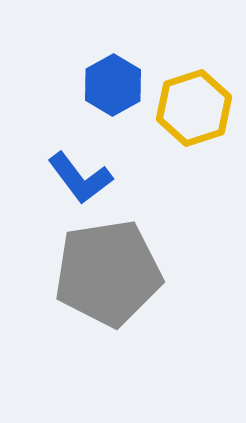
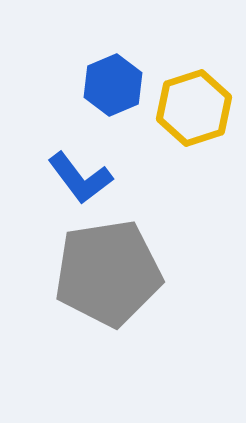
blue hexagon: rotated 6 degrees clockwise
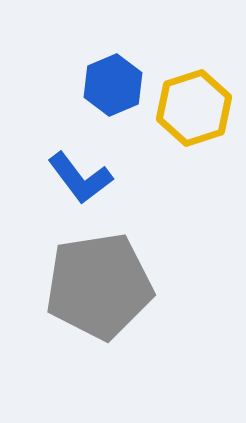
gray pentagon: moved 9 px left, 13 px down
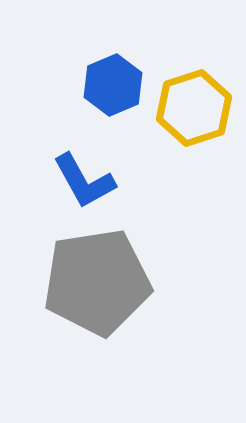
blue L-shape: moved 4 px right, 3 px down; rotated 8 degrees clockwise
gray pentagon: moved 2 px left, 4 px up
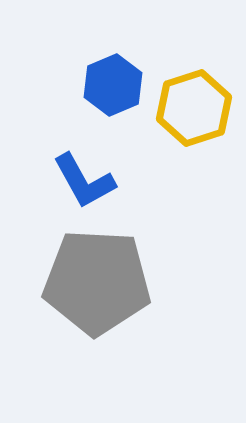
gray pentagon: rotated 12 degrees clockwise
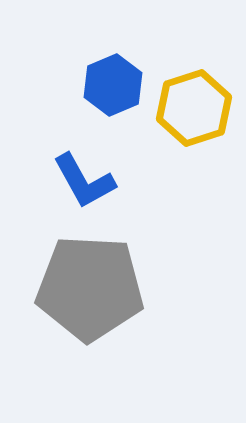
gray pentagon: moved 7 px left, 6 px down
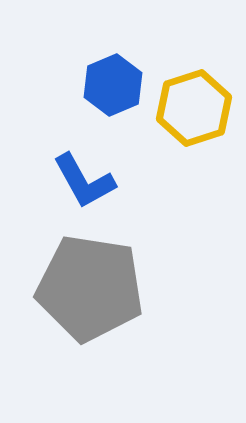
gray pentagon: rotated 6 degrees clockwise
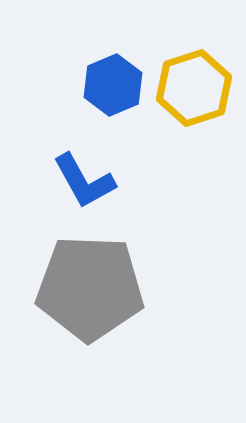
yellow hexagon: moved 20 px up
gray pentagon: rotated 7 degrees counterclockwise
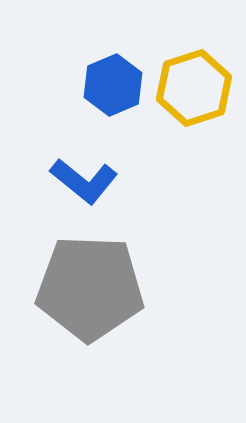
blue L-shape: rotated 22 degrees counterclockwise
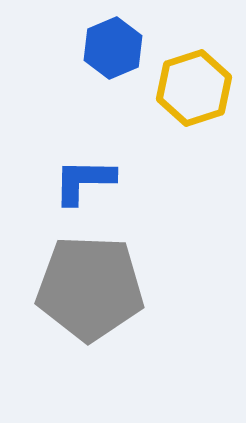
blue hexagon: moved 37 px up
blue L-shape: rotated 142 degrees clockwise
